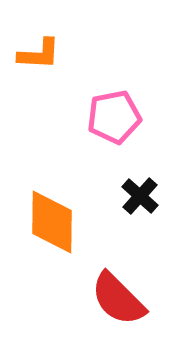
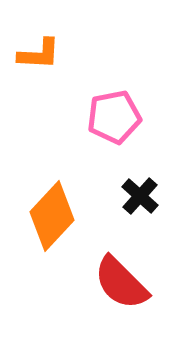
orange diamond: moved 6 px up; rotated 42 degrees clockwise
red semicircle: moved 3 px right, 16 px up
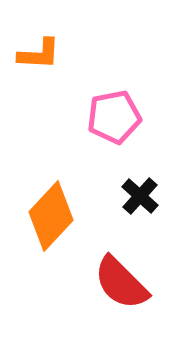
orange diamond: moved 1 px left
